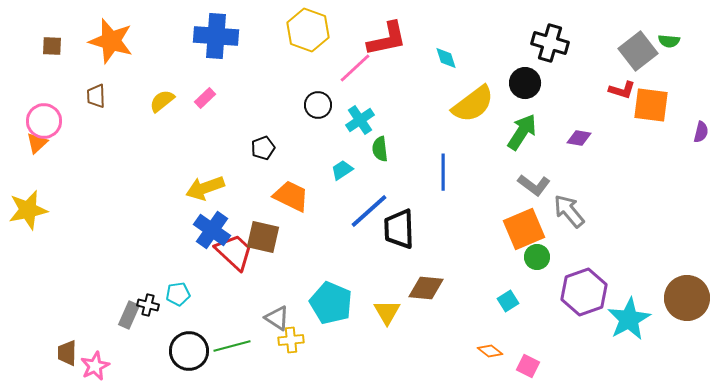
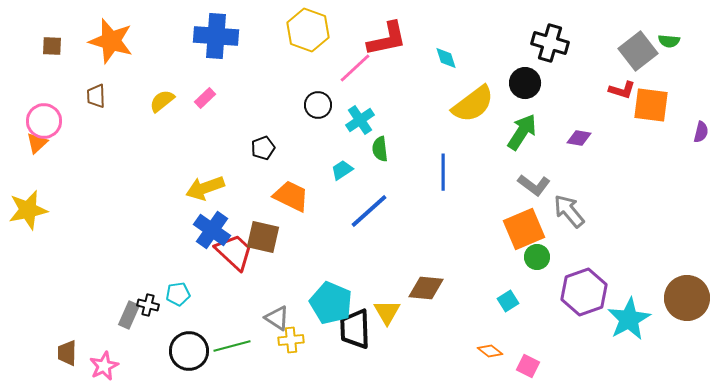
black trapezoid at (399, 229): moved 44 px left, 100 px down
pink star at (95, 366): moved 9 px right
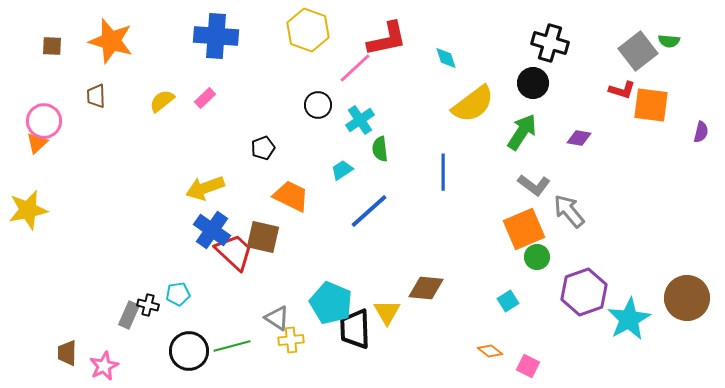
black circle at (525, 83): moved 8 px right
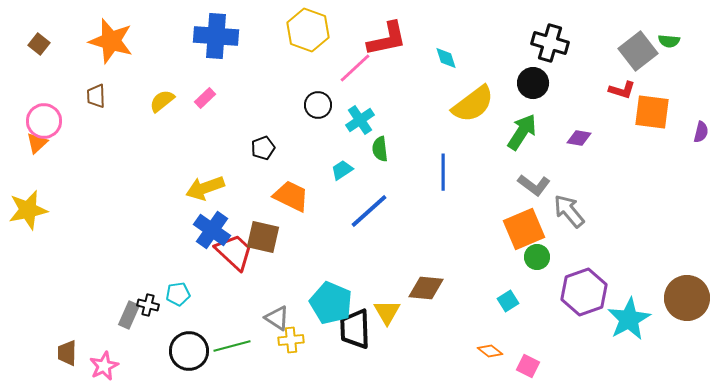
brown square at (52, 46): moved 13 px left, 2 px up; rotated 35 degrees clockwise
orange square at (651, 105): moved 1 px right, 7 px down
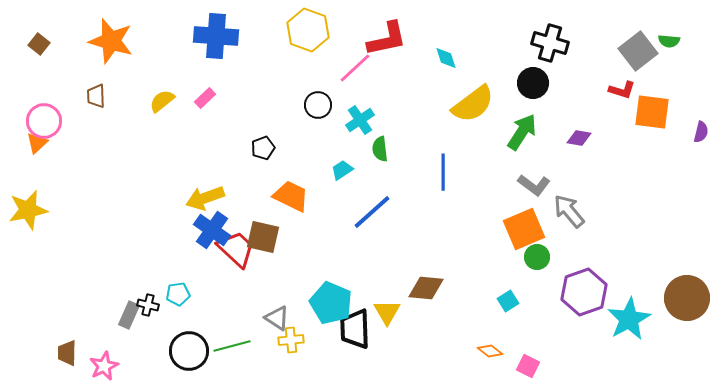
yellow arrow at (205, 188): moved 10 px down
blue line at (369, 211): moved 3 px right, 1 px down
red trapezoid at (234, 252): moved 2 px right, 3 px up
